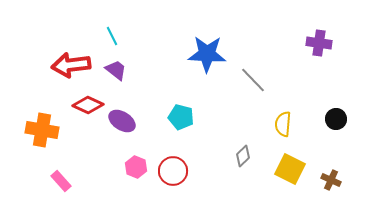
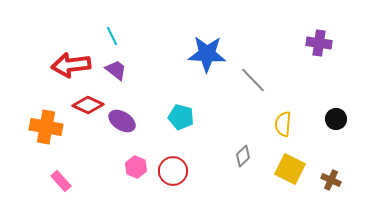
orange cross: moved 4 px right, 3 px up
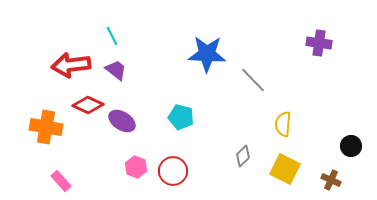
black circle: moved 15 px right, 27 px down
yellow square: moved 5 px left
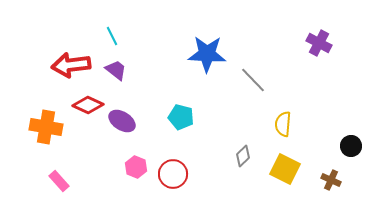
purple cross: rotated 20 degrees clockwise
red circle: moved 3 px down
pink rectangle: moved 2 px left
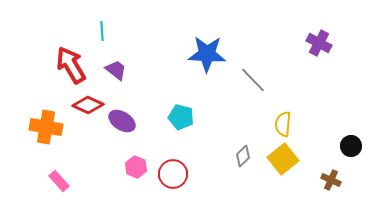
cyan line: moved 10 px left, 5 px up; rotated 24 degrees clockwise
red arrow: rotated 66 degrees clockwise
yellow square: moved 2 px left, 10 px up; rotated 24 degrees clockwise
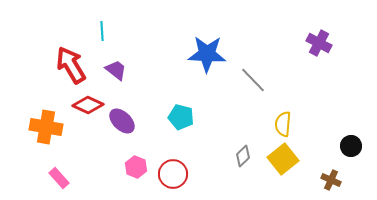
purple ellipse: rotated 12 degrees clockwise
pink rectangle: moved 3 px up
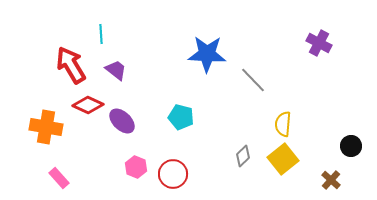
cyan line: moved 1 px left, 3 px down
brown cross: rotated 18 degrees clockwise
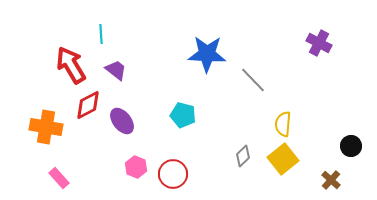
red diamond: rotated 52 degrees counterclockwise
cyan pentagon: moved 2 px right, 2 px up
purple ellipse: rotated 8 degrees clockwise
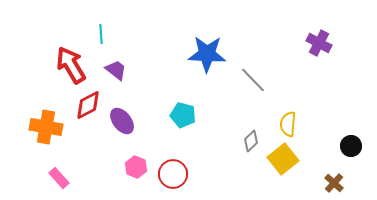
yellow semicircle: moved 5 px right
gray diamond: moved 8 px right, 15 px up
brown cross: moved 3 px right, 3 px down
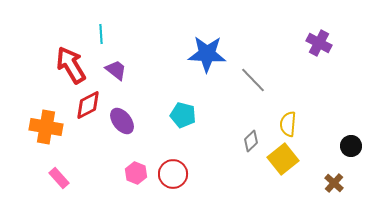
pink hexagon: moved 6 px down
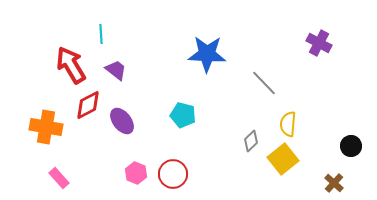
gray line: moved 11 px right, 3 px down
